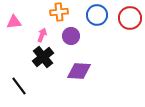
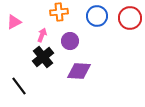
blue circle: moved 1 px down
pink triangle: rotated 21 degrees counterclockwise
purple circle: moved 1 px left, 5 px down
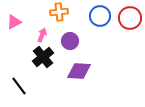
blue circle: moved 3 px right
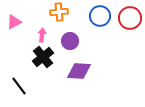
pink arrow: rotated 16 degrees counterclockwise
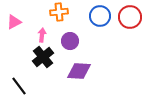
red circle: moved 1 px up
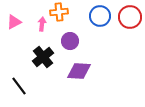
pink arrow: moved 11 px up
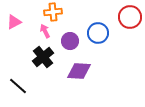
orange cross: moved 6 px left
blue circle: moved 2 px left, 17 px down
pink arrow: moved 3 px right, 7 px down; rotated 32 degrees counterclockwise
black line: moved 1 px left; rotated 12 degrees counterclockwise
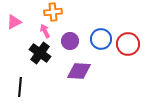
red circle: moved 2 px left, 27 px down
blue circle: moved 3 px right, 6 px down
black cross: moved 3 px left, 4 px up; rotated 15 degrees counterclockwise
black line: moved 2 px right, 1 px down; rotated 54 degrees clockwise
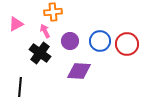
pink triangle: moved 2 px right, 2 px down
blue circle: moved 1 px left, 2 px down
red circle: moved 1 px left
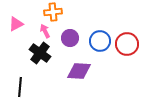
purple circle: moved 3 px up
